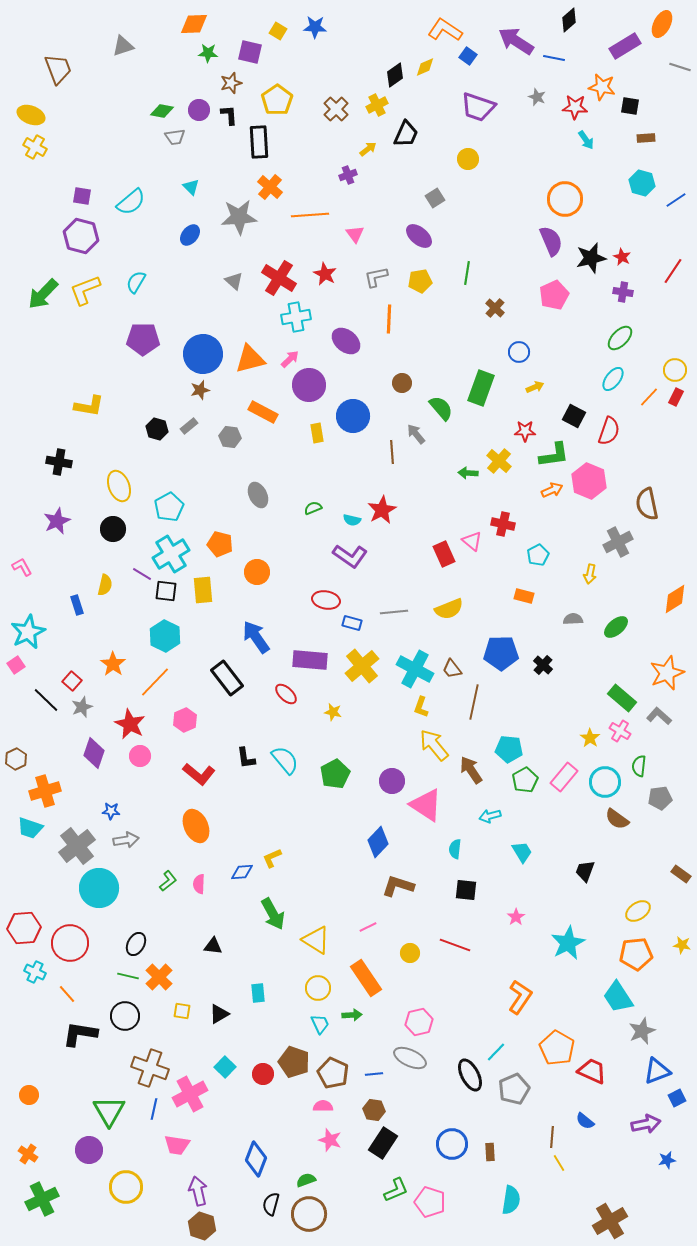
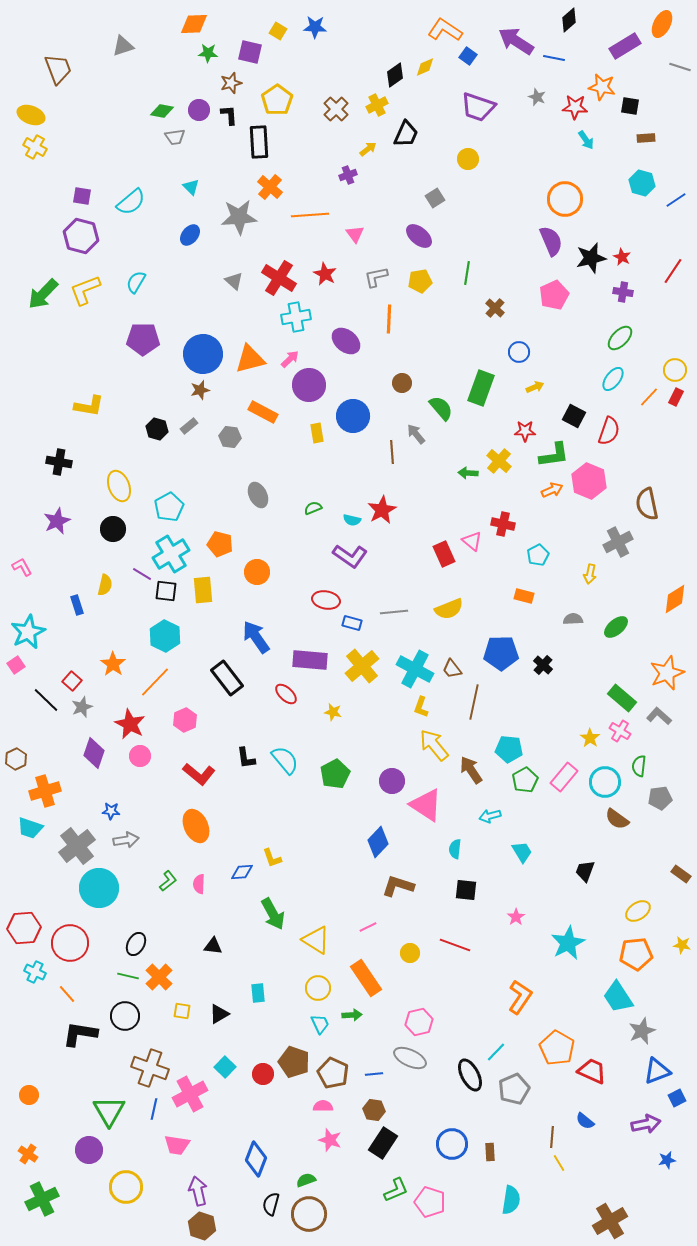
yellow L-shape at (272, 858): rotated 85 degrees counterclockwise
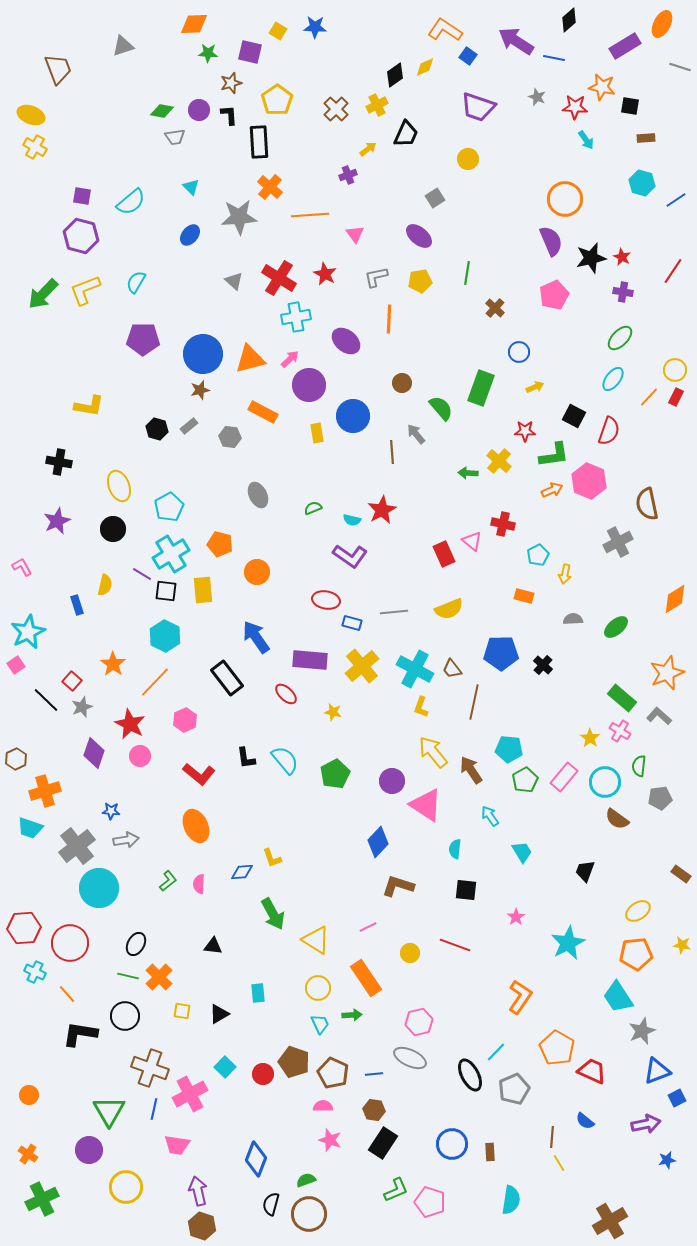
yellow arrow at (590, 574): moved 25 px left
yellow arrow at (434, 745): moved 1 px left, 7 px down
cyan arrow at (490, 816): rotated 70 degrees clockwise
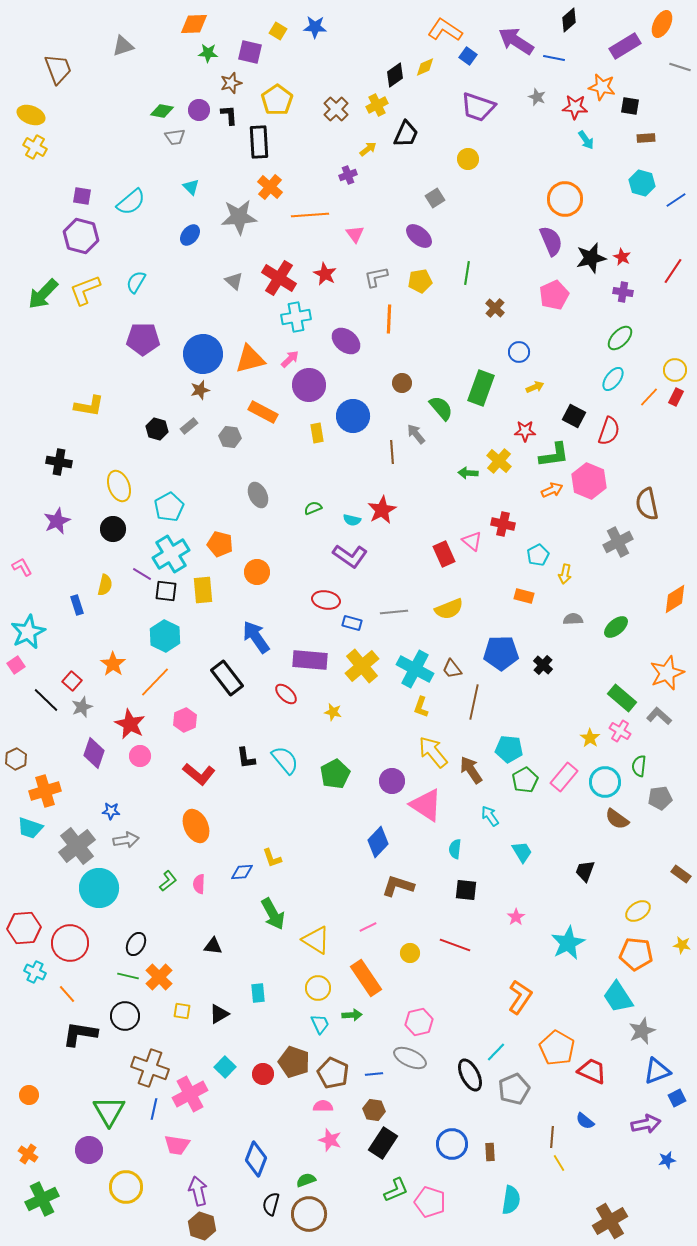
orange pentagon at (636, 954): rotated 12 degrees clockwise
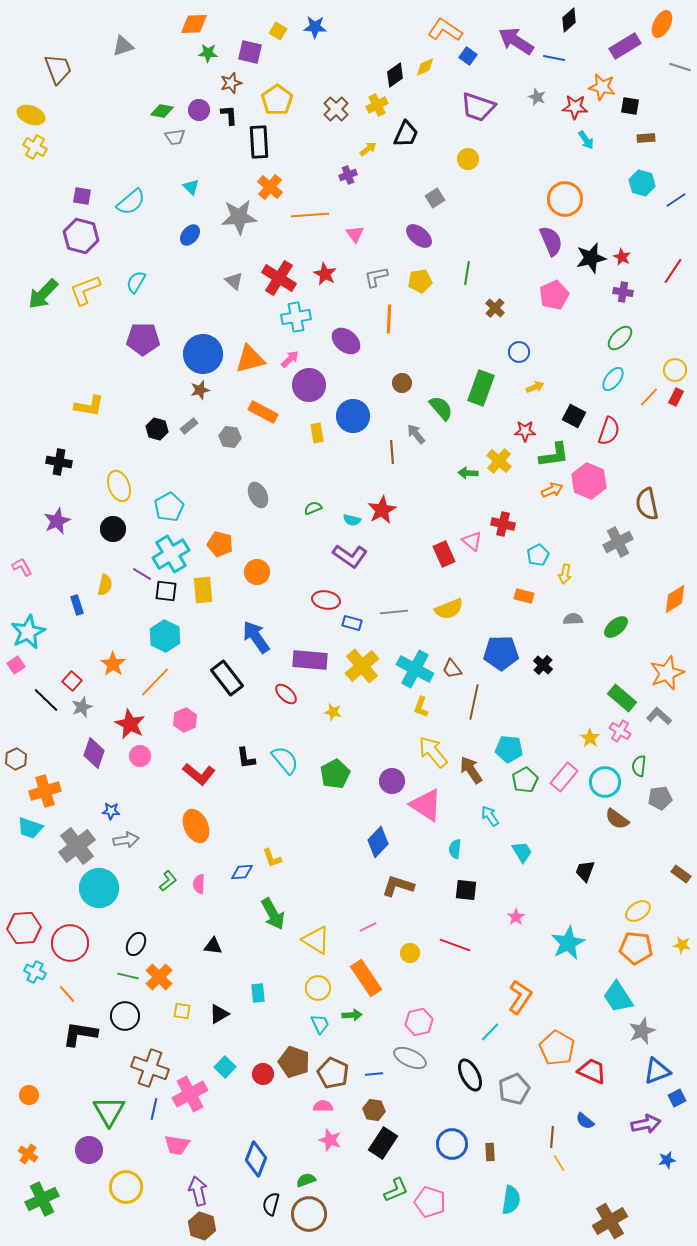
orange pentagon at (636, 954): moved 6 px up
cyan line at (496, 1052): moved 6 px left, 20 px up
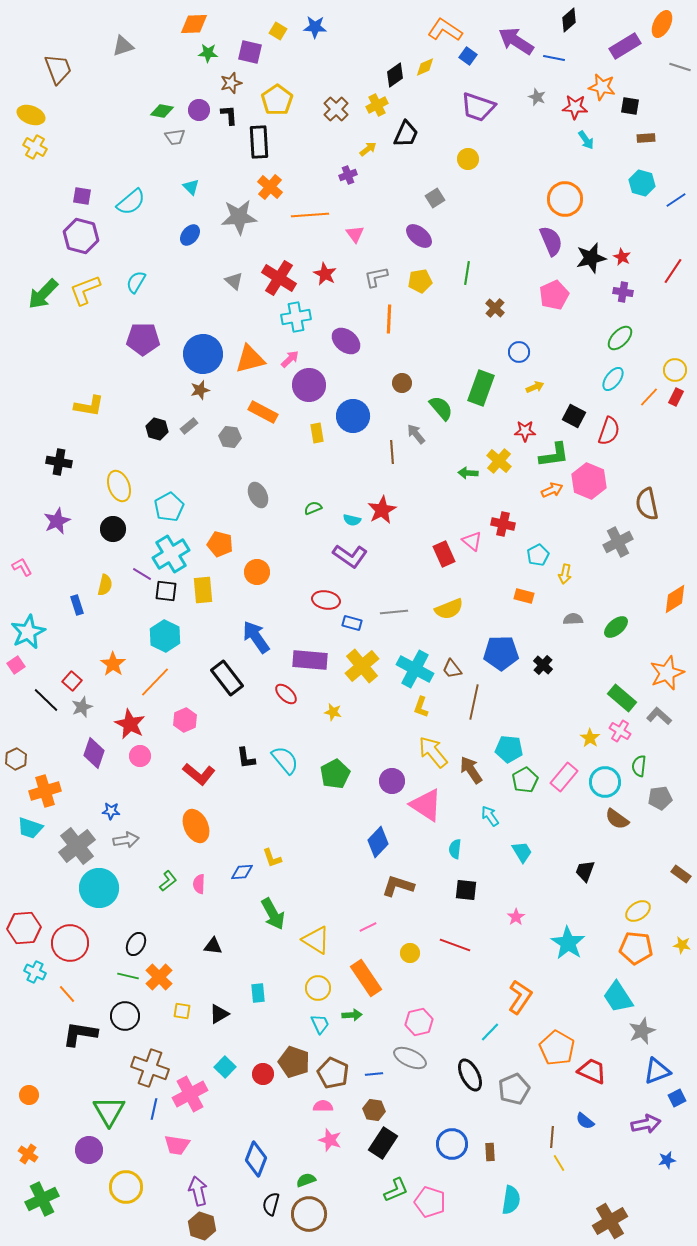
cyan star at (568, 943): rotated 12 degrees counterclockwise
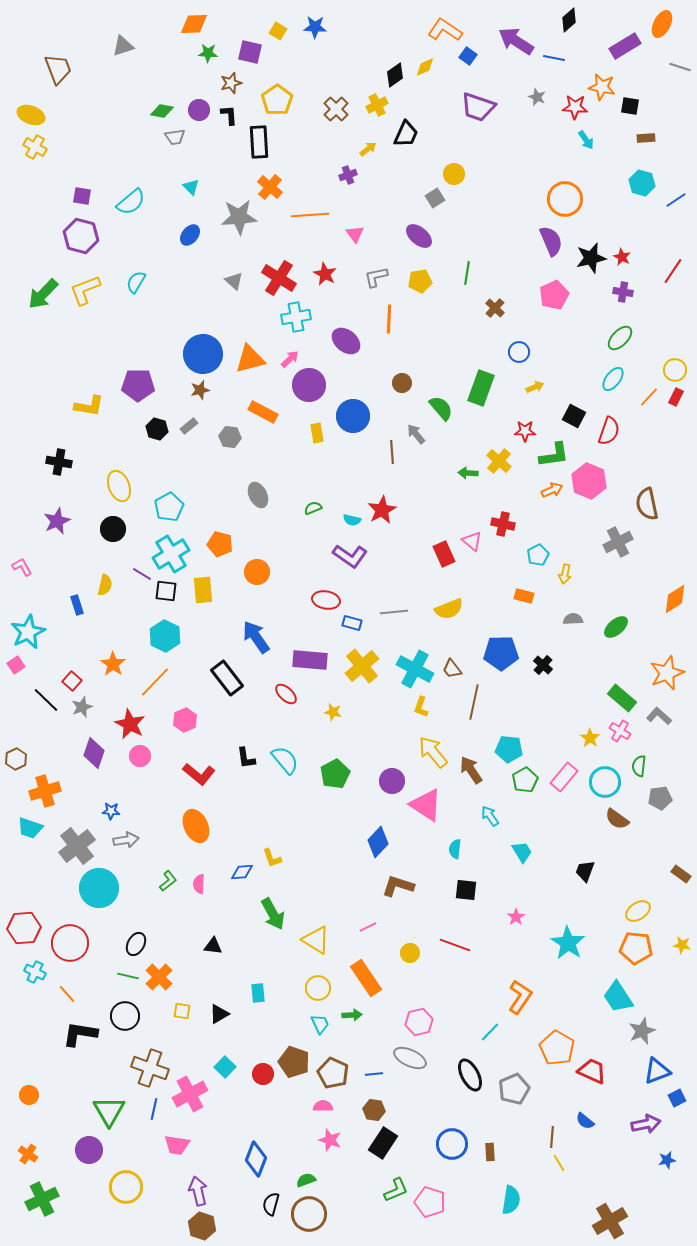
yellow circle at (468, 159): moved 14 px left, 15 px down
purple pentagon at (143, 339): moved 5 px left, 46 px down
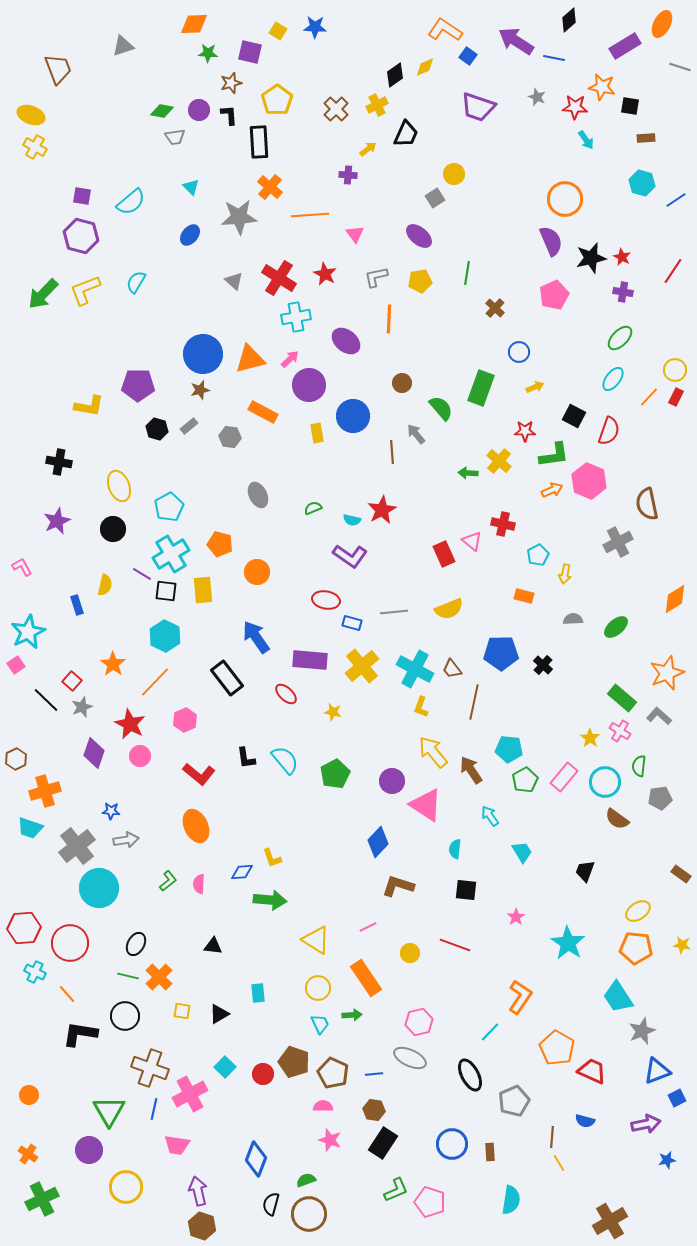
purple cross at (348, 175): rotated 24 degrees clockwise
green arrow at (273, 914): moved 3 px left, 14 px up; rotated 56 degrees counterclockwise
gray pentagon at (514, 1089): moved 12 px down
blue semicircle at (585, 1121): rotated 24 degrees counterclockwise
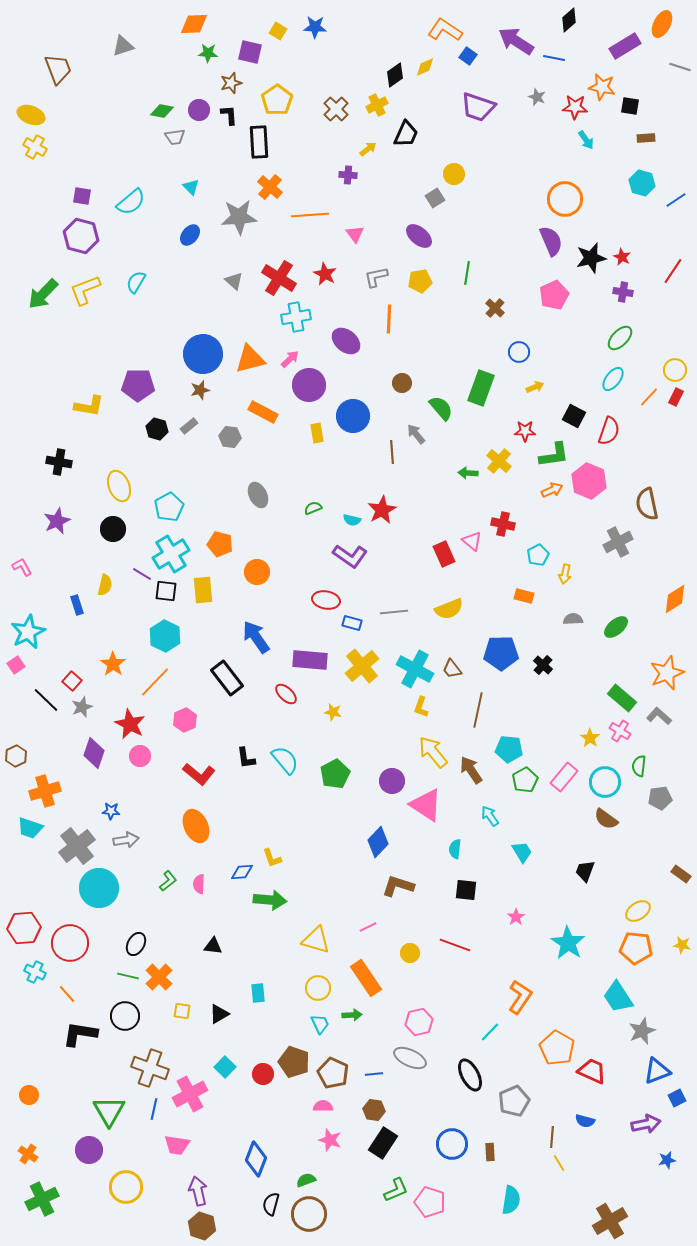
brown line at (474, 702): moved 4 px right, 8 px down
brown hexagon at (16, 759): moved 3 px up
brown semicircle at (617, 819): moved 11 px left
yellow triangle at (316, 940): rotated 16 degrees counterclockwise
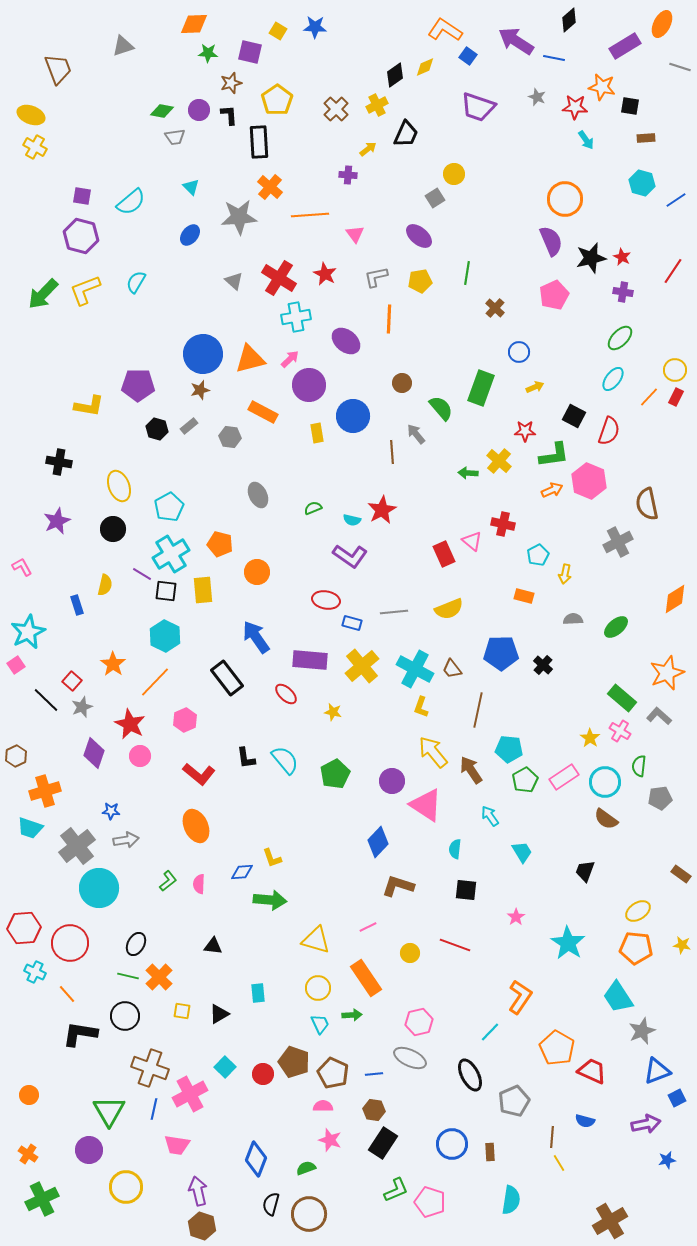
pink rectangle at (564, 777): rotated 16 degrees clockwise
green semicircle at (306, 1180): moved 12 px up
